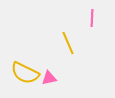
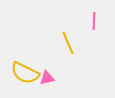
pink line: moved 2 px right, 3 px down
pink triangle: moved 2 px left
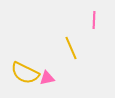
pink line: moved 1 px up
yellow line: moved 3 px right, 5 px down
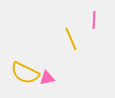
yellow line: moved 9 px up
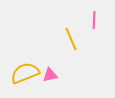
yellow semicircle: rotated 132 degrees clockwise
pink triangle: moved 3 px right, 3 px up
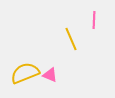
pink triangle: rotated 35 degrees clockwise
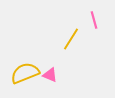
pink line: rotated 18 degrees counterclockwise
yellow line: rotated 55 degrees clockwise
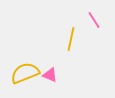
pink line: rotated 18 degrees counterclockwise
yellow line: rotated 20 degrees counterclockwise
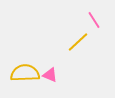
yellow line: moved 7 px right, 3 px down; rotated 35 degrees clockwise
yellow semicircle: rotated 20 degrees clockwise
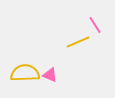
pink line: moved 1 px right, 5 px down
yellow line: rotated 20 degrees clockwise
